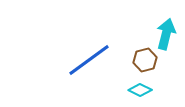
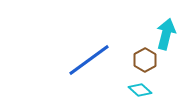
brown hexagon: rotated 15 degrees counterclockwise
cyan diamond: rotated 15 degrees clockwise
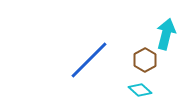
blue line: rotated 9 degrees counterclockwise
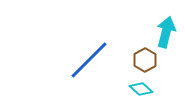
cyan arrow: moved 2 px up
cyan diamond: moved 1 px right, 1 px up
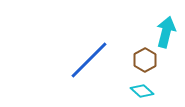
cyan diamond: moved 1 px right, 2 px down
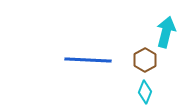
blue line: moved 1 px left; rotated 48 degrees clockwise
cyan diamond: moved 3 px right, 1 px down; rotated 70 degrees clockwise
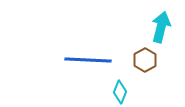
cyan arrow: moved 5 px left, 5 px up
cyan diamond: moved 25 px left
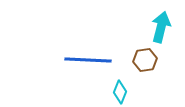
brown hexagon: rotated 20 degrees clockwise
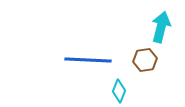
cyan diamond: moved 1 px left, 1 px up
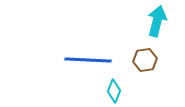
cyan arrow: moved 4 px left, 6 px up
cyan diamond: moved 5 px left
